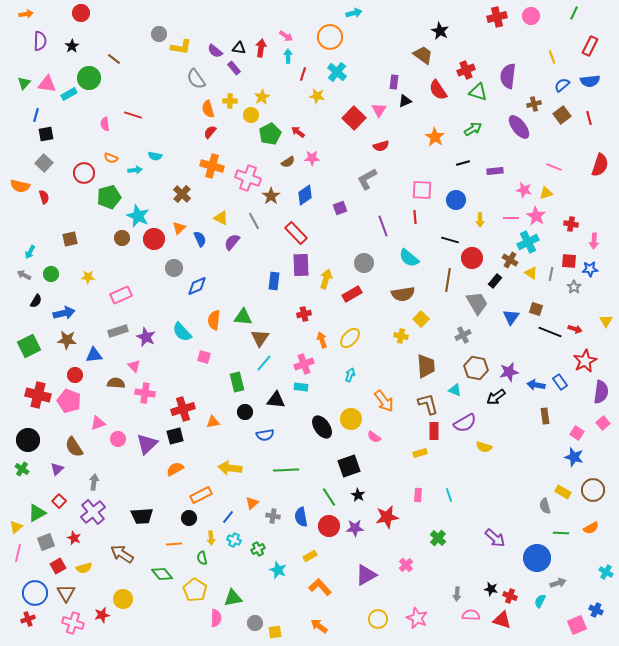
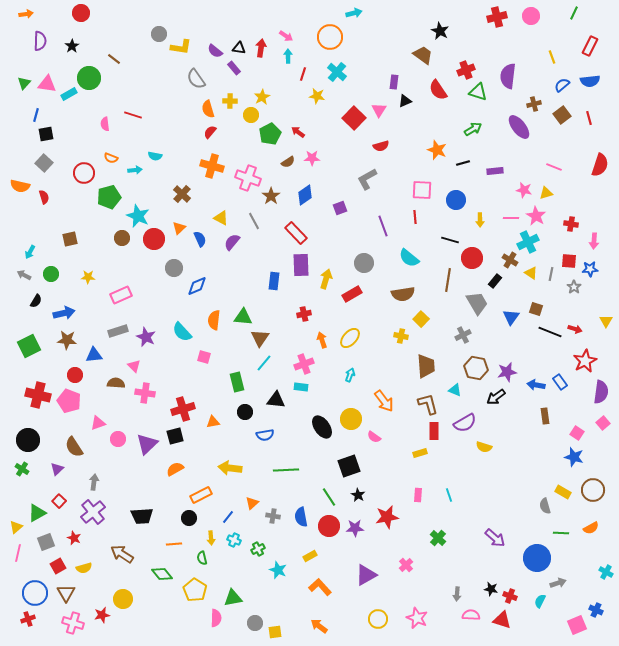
orange star at (435, 137): moved 2 px right, 13 px down; rotated 12 degrees counterclockwise
purple star at (509, 372): moved 2 px left
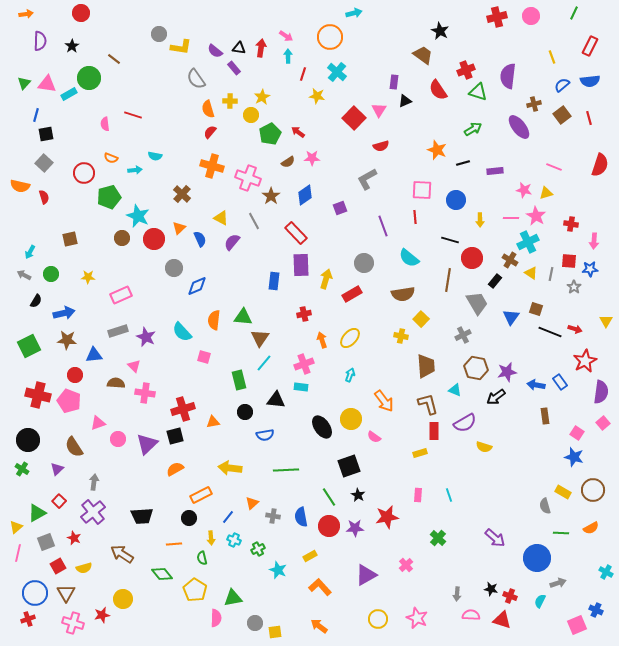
green rectangle at (237, 382): moved 2 px right, 2 px up
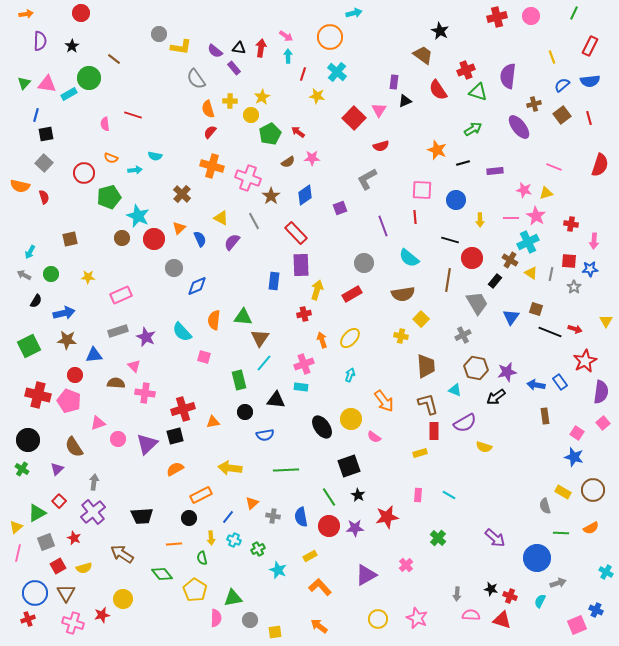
yellow arrow at (326, 279): moved 9 px left, 11 px down
cyan line at (449, 495): rotated 40 degrees counterclockwise
gray circle at (255, 623): moved 5 px left, 3 px up
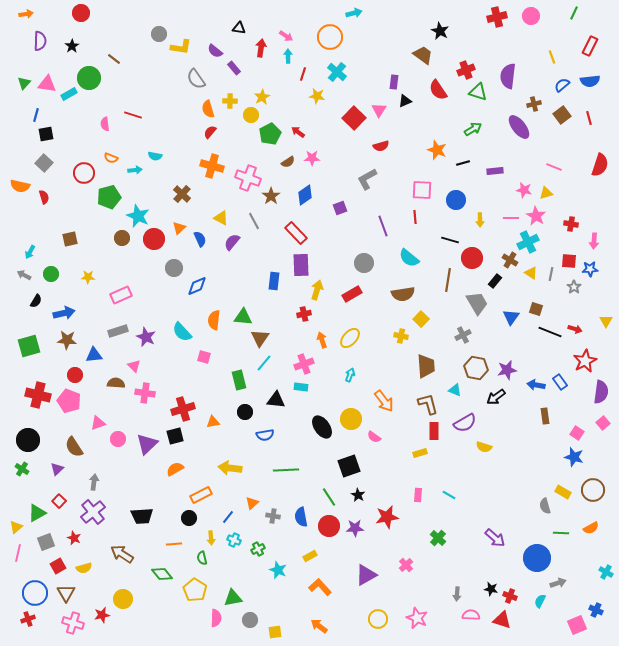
black triangle at (239, 48): moved 20 px up
green square at (29, 346): rotated 10 degrees clockwise
purple star at (507, 372): moved 2 px up
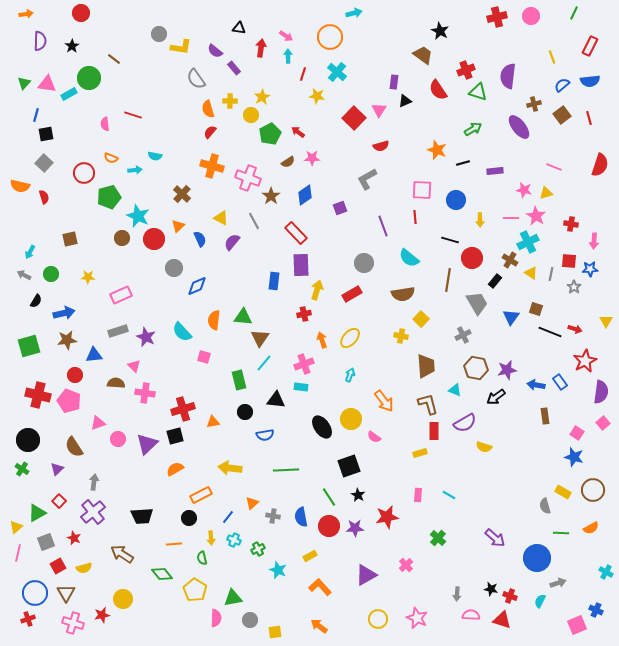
orange triangle at (179, 228): moved 1 px left, 2 px up
brown star at (67, 340): rotated 12 degrees counterclockwise
